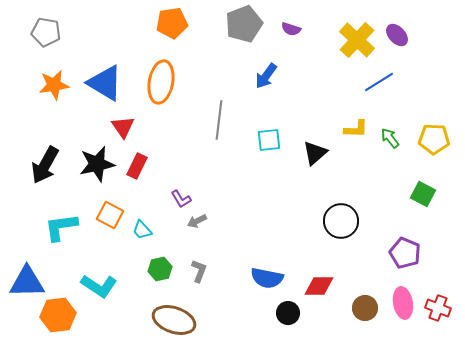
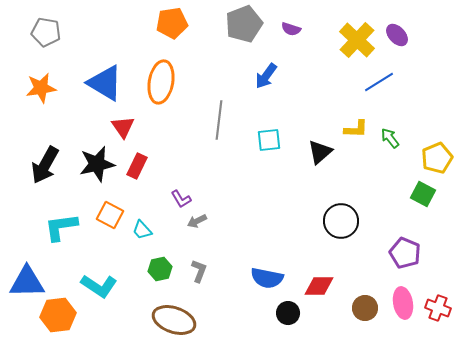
orange star at (54, 85): moved 13 px left, 3 px down
yellow pentagon at (434, 139): moved 3 px right, 19 px down; rotated 24 degrees counterclockwise
black triangle at (315, 153): moved 5 px right, 1 px up
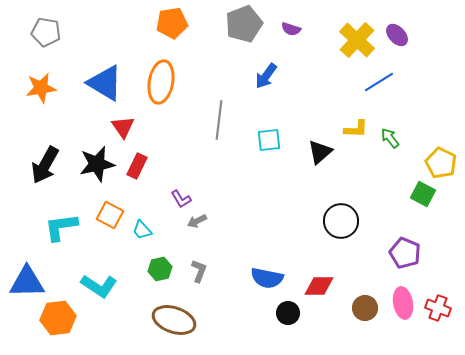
yellow pentagon at (437, 158): moved 4 px right, 5 px down; rotated 24 degrees counterclockwise
orange hexagon at (58, 315): moved 3 px down
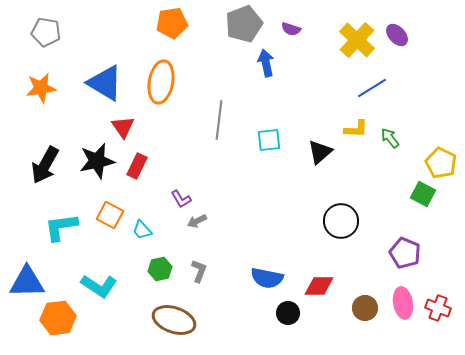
blue arrow at (266, 76): moved 13 px up; rotated 132 degrees clockwise
blue line at (379, 82): moved 7 px left, 6 px down
black star at (97, 164): moved 3 px up
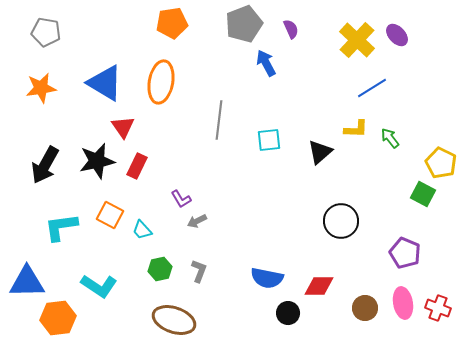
purple semicircle at (291, 29): rotated 132 degrees counterclockwise
blue arrow at (266, 63): rotated 16 degrees counterclockwise
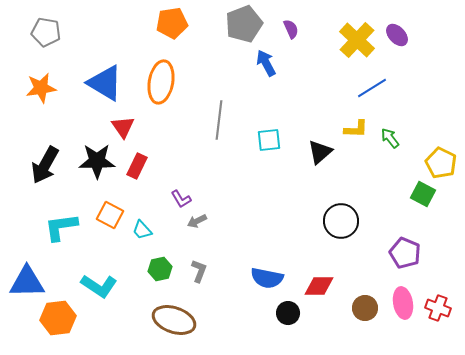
black star at (97, 161): rotated 12 degrees clockwise
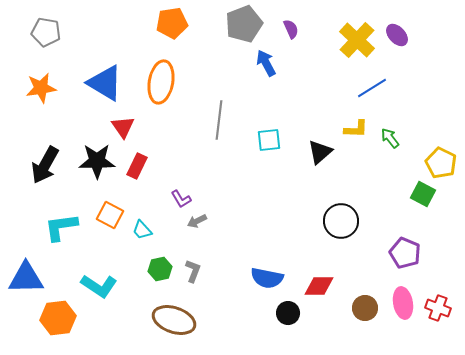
gray L-shape at (199, 271): moved 6 px left
blue triangle at (27, 282): moved 1 px left, 4 px up
